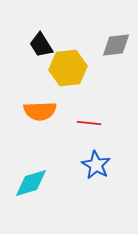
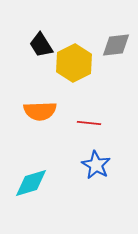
yellow hexagon: moved 6 px right, 5 px up; rotated 21 degrees counterclockwise
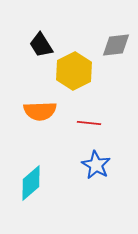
yellow hexagon: moved 8 px down
cyan diamond: rotated 24 degrees counterclockwise
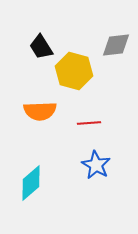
black trapezoid: moved 2 px down
yellow hexagon: rotated 18 degrees counterclockwise
red line: rotated 10 degrees counterclockwise
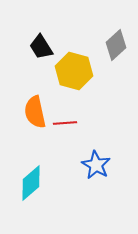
gray diamond: rotated 36 degrees counterclockwise
orange semicircle: moved 5 px left, 1 px down; rotated 80 degrees clockwise
red line: moved 24 px left
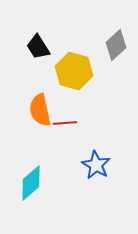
black trapezoid: moved 3 px left
orange semicircle: moved 5 px right, 2 px up
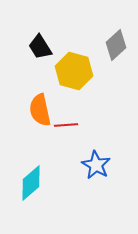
black trapezoid: moved 2 px right
red line: moved 1 px right, 2 px down
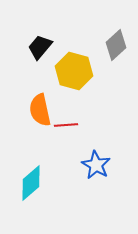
black trapezoid: rotated 72 degrees clockwise
